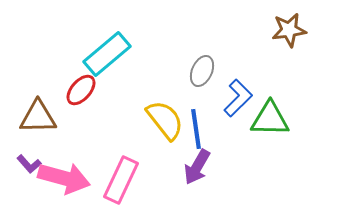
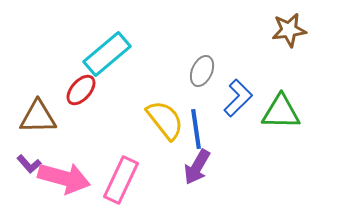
green triangle: moved 11 px right, 7 px up
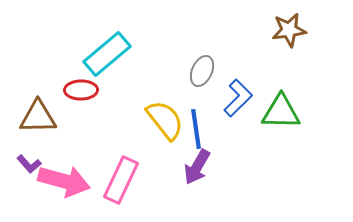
red ellipse: rotated 48 degrees clockwise
pink arrow: moved 3 px down
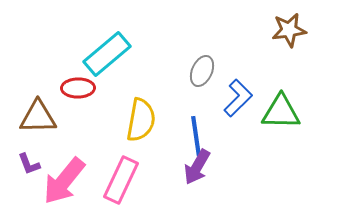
red ellipse: moved 3 px left, 2 px up
yellow semicircle: moved 24 px left; rotated 48 degrees clockwise
blue line: moved 7 px down
purple L-shape: rotated 20 degrees clockwise
pink arrow: rotated 114 degrees clockwise
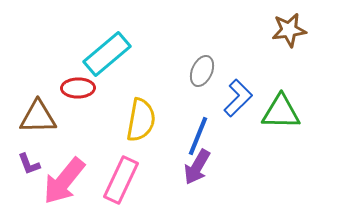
blue line: moved 2 px right; rotated 30 degrees clockwise
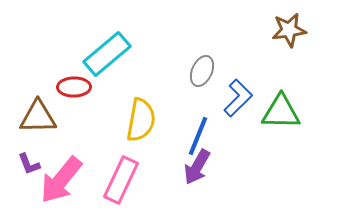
red ellipse: moved 4 px left, 1 px up
pink arrow: moved 3 px left, 1 px up
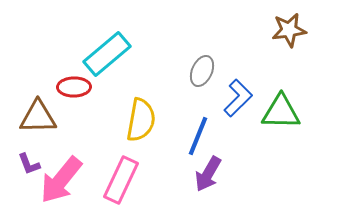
purple arrow: moved 11 px right, 7 px down
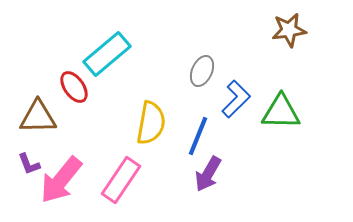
red ellipse: rotated 56 degrees clockwise
blue L-shape: moved 2 px left, 1 px down
yellow semicircle: moved 10 px right, 3 px down
pink rectangle: rotated 9 degrees clockwise
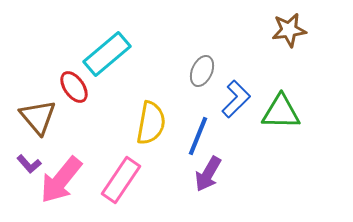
brown triangle: rotated 51 degrees clockwise
purple L-shape: rotated 20 degrees counterclockwise
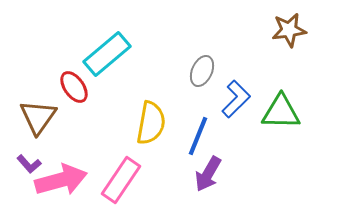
brown triangle: rotated 15 degrees clockwise
pink arrow: rotated 144 degrees counterclockwise
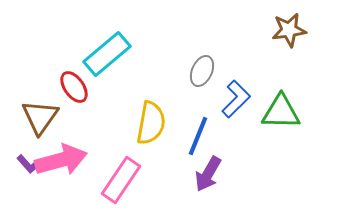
brown triangle: moved 2 px right
pink arrow: moved 20 px up
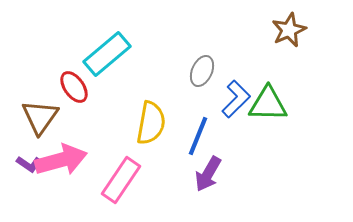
brown star: rotated 16 degrees counterclockwise
green triangle: moved 13 px left, 8 px up
purple L-shape: rotated 15 degrees counterclockwise
